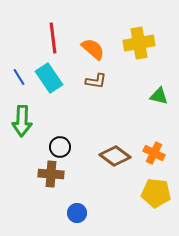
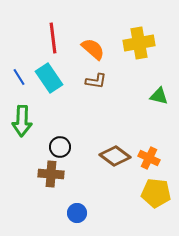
orange cross: moved 5 px left, 5 px down
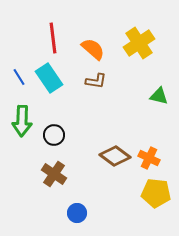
yellow cross: rotated 24 degrees counterclockwise
black circle: moved 6 px left, 12 px up
brown cross: moved 3 px right; rotated 30 degrees clockwise
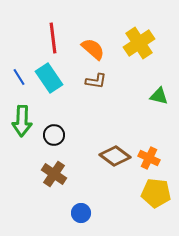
blue circle: moved 4 px right
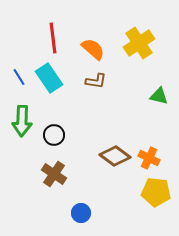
yellow pentagon: moved 1 px up
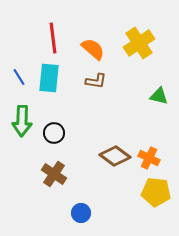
cyan rectangle: rotated 40 degrees clockwise
black circle: moved 2 px up
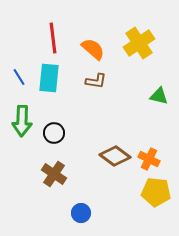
orange cross: moved 1 px down
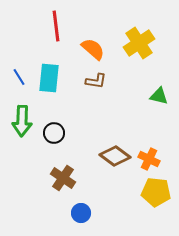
red line: moved 3 px right, 12 px up
brown cross: moved 9 px right, 4 px down
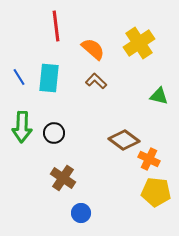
brown L-shape: rotated 145 degrees counterclockwise
green arrow: moved 6 px down
brown diamond: moved 9 px right, 16 px up
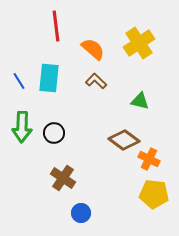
blue line: moved 4 px down
green triangle: moved 19 px left, 5 px down
yellow pentagon: moved 2 px left, 2 px down
